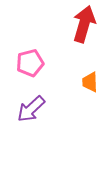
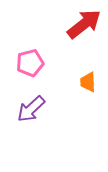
red arrow: rotated 36 degrees clockwise
orange trapezoid: moved 2 px left
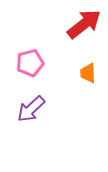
orange trapezoid: moved 9 px up
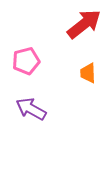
pink pentagon: moved 4 px left, 2 px up
purple arrow: rotated 72 degrees clockwise
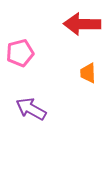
red arrow: moved 2 px left; rotated 141 degrees counterclockwise
pink pentagon: moved 6 px left, 8 px up
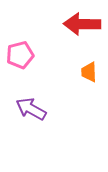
pink pentagon: moved 2 px down
orange trapezoid: moved 1 px right, 1 px up
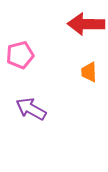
red arrow: moved 4 px right
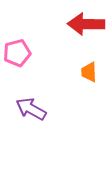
pink pentagon: moved 3 px left, 2 px up
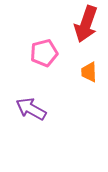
red arrow: rotated 72 degrees counterclockwise
pink pentagon: moved 27 px right
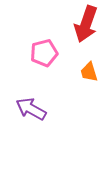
orange trapezoid: rotated 15 degrees counterclockwise
